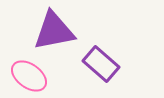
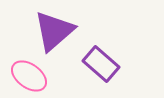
purple triangle: rotated 30 degrees counterclockwise
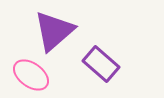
pink ellipse: moved 2 px right, 1 px up
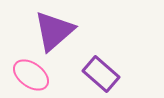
purple rectangle: moved 10 px down
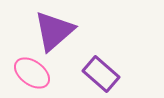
pink ellipse: moved 1 px right, 2 px up
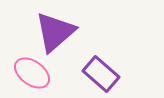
purple triangle: moved 1 px right, 1 px down
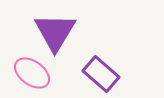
purple triangle: rotated 18 degrees counterclockwise
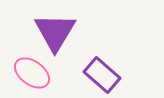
purple rectangle: moved 1 px right, 1 px down
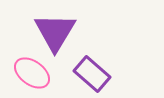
purple rectangle: moved 10 px left, 1 px up
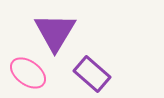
pink ellipse: moved 4 px left
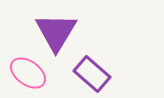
purple triangle: moved 1 px right
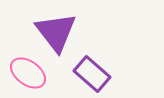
purple triangle: rotated 9 degrees counterclockwise
